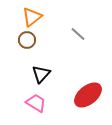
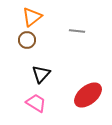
gray line: moved 1 px left, 3 px up; rotated 35 degrees counterclockwise
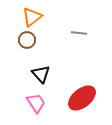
gray line: moved 2 px right, 2 px down
black triangle: rotated 24 degrees counterclockwise
red ellipse: moved 6 px left, 3 px down
pink trapezoid: rotated 25 degrees clockwise
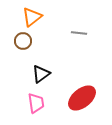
brown circle: moved 4 px left, 1 px down
black triangle: rotated 36 degrees clockwise
pink trapezoid: rotated 25 degrees clockwise
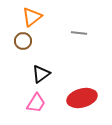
red ellipse: rotated 24 degrees clockwise
pink trapezoid: rotated 40 degrees clockwise
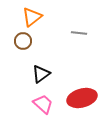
pink trapezoid: moved 7 px right, 1 px down; rotated 80 degrees counterclockwise
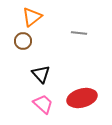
black triangle: rotated 36 degrees counterclockwise
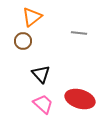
red ellipse: moved 2 px left, 1 px down; rotated 32 degrees clockwise
